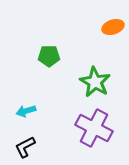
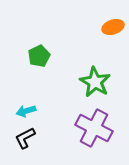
green pentagon: moved 10 px left; rotated 25 degrees counterclockwise
black L-shape: moved 9 px up
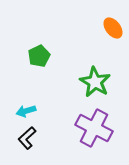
orange ellipse: moved 1 px down; rotated 70 degrees clockwise
black L-shape: moved 2 px right; rotated 15 degrees counterclockwise
